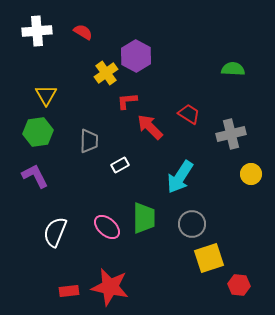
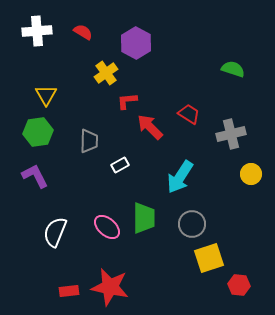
purple hexagon: moved 13 px up
green semicircle: rotated 15 degrees clockwise
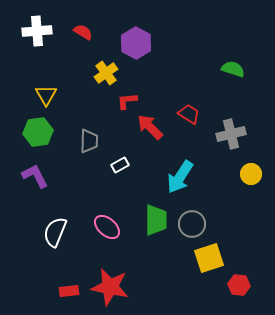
green trapezoid: moved 12 px right, 2 px down
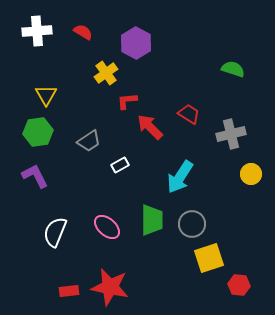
gray trapezoid: rotated 55 degrees clockwise
green trapezoid: moved 4 px left
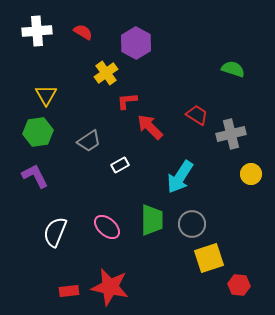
red trapezoid: moved 8 px right, 1 px down
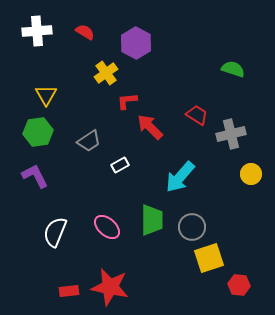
red semicircle: moved 2 px right
cyan arrow: rotated 8 degrees clockwise
gray circle: moved 3 px down
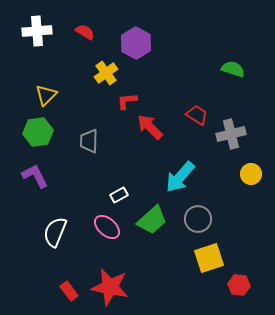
yellow triangle: rotated 15 degrees clockwise
gray trapezoid: rotated 125 degrees clockwise
white rectangle: moved 1 px left, 30 px down
green trapezoid: rotated 48 degrees clockwise
gray circle: moved 6 px right, 8 px up
red rectangle: rotated 60 degrees clockwise
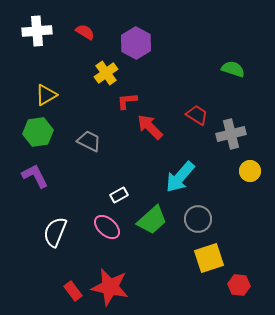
yellow triangle: rotated 15 degrees clockwise
gray trapezoid: rotated 115 degrees clockwise
yellow circle: moved 1 px left, 3 px up
red rectangle: moved 4 px right
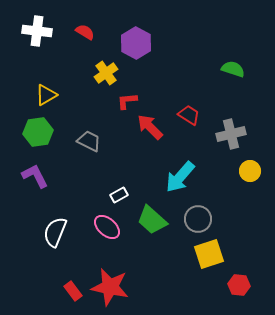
white cross: rotated 12 degrees clockwise
red trapezoid: moved 8 px left
green trapezoid: rotated 84 degrees clockwise
yellow square: moved 4 px up
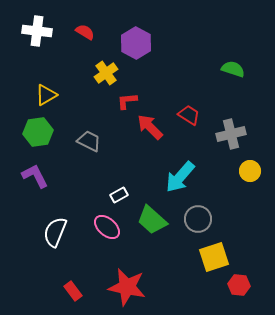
yellow square: moved 5 px right, 3 px down
red star: moved 17 px right
